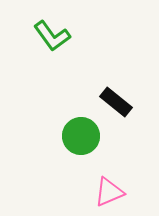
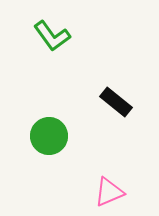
green circle: moved 32 px left
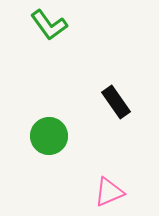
green L-shape: moved 3 px left, 11 px up
black rectangle: rotated 16 degrees clockwise
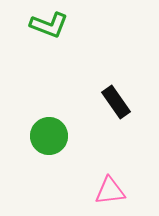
green L-shape: rotated 33 degrees counterclockwise
pink triangle: moved 1 px right, 1 px up; rotated 16 degrees clockwise
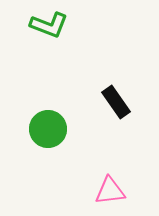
green circle: moved 1 px left, 7 px up
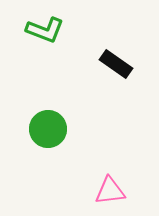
green L-shape: moved 4 px left, 5 px down
black rectangle: moved 38 px up; rotated 20 degrees counterclockwise
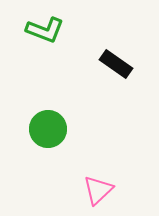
pink triangle: moved 12 px left, 1 px up; rotated 36 degrees counterclockwise
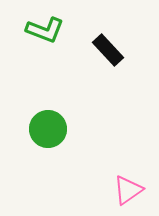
black rectangle: moved 8 px left, 14 px up; rotated 12 degrees clockwise
pink triangle: moved 30 px right; rotated 8 degrees clockwise
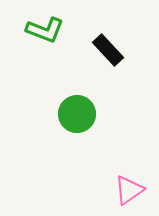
green circle: moved 29 px right, 15 px up
pink triangle: moved 1 px right
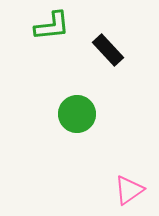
green L-shape: moved 7 px right, 4 px up; rotated 27 degrees counterclockwise
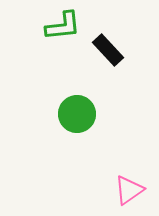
green L-shape: moved 11 px right
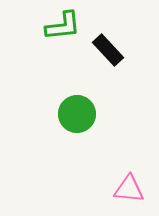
pink triangle: moved 1 px up; rotated 40 degrees clockwise
